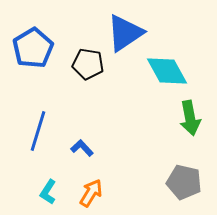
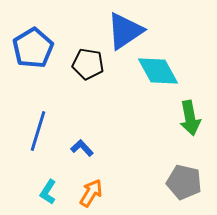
blue triangle: moved 2 px up
cyan diamond: moved 9 px left
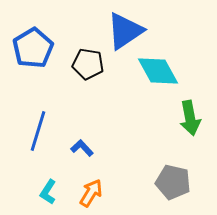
gray pentagon: moved 11 px left
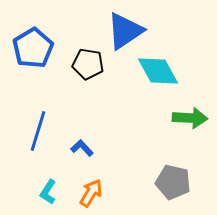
green arrow: rotated 76 degrees counterclockwise
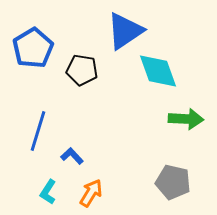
black pentagon: moved 6 px left, 6 px down
cyan diamond: rotated 9 degrees clockwise
green arrow: moved 4 px left, 1 px down
blue L-shape: moved 10 px left, 8 px down
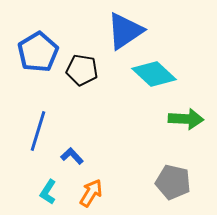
blue pentagon: moved 5 px right, 4 px down
cyan diamond: moved 4 px left, 3 px down; rotated 27 degrees counterclockwise
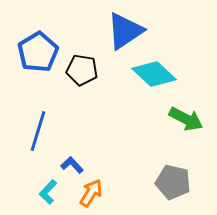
green arrow: rotated 24 degrees clockwise
blue L-shape: moved 9 px down
cyan L-shape: rotated 10 degrees clockwise
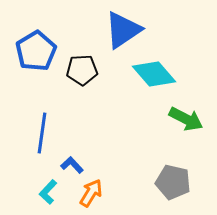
blue triangle: moved 2 px left, 1 px up
blue pentagon: moved 2 px left, 1 px up
black pentagon: rotated 12 degrees counterclockwise
cyan diamond: rotated 6 degrees clockwise
blue line: moved 4 px right, 2 px down; rotated 9 degrees counterclockwise
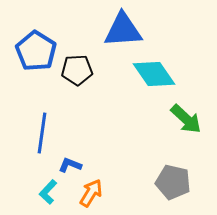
blue triangle: rotated 30 degrees clockwise
blue pentagon: rotated 9 degrees counterclockwise
black pentagon: moved 5 px left
cyan diamond: rotated 6 degrees clockwise
green arrow: rotated 16 degrees clockwise
blue L-shape: moved 2 px left; rotated 25 degrees counterclockwise
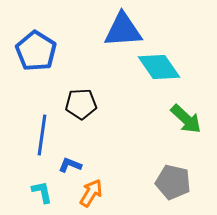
black pentagon: moved 4 px right, 34 px down
cyan diamond: moved 5 px right, 7 px up
blue line: moved 2 px down
cyan L-shape: moved 6 px left; rotated 125 degrees clockwise
